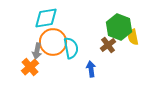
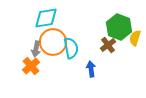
yellow semicircle: moved 2 px right, 1 px down; rotated 28 degrees clockwise
gray arrow: moved 1 px left, 2 px up
orange cross: moved 1 px right, 1 px up
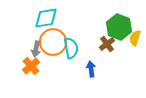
brown cross: moved 1 px left, 1 px up
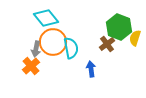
cyan diamond: rotated 60 degrees clockwise
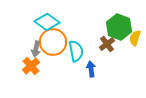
cyan diamond: moved 1 px right, 4 px down; rotated 15 degrees counterclockwise
cyan semicircle: moved 5 px right, 3 px down
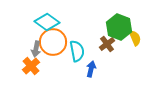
yellow semicircle: rotated 140 degrees clockwise
cyan semicircle: moved 1 px right
blue arrow: rotated 21 degrees clockwise
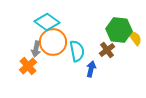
green hexagon: moved 3 px down; rotated 15 degrees counterclockwise
yellow semicircle: rotated 14 degrees counterclockwise
brown cross: moved 6 px down
orange cross: moved 3 px left
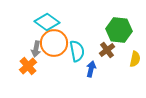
yellow semicircle: moved 21 px down; rotated 49 degrees clockwise
orange circle: moved 1 px right, 1 px down
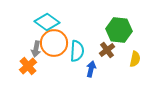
cyan semicircle: rotated 15 degrees clockwise
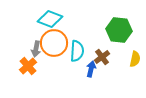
cyan diamond: moved 3 px right, 3 px up; rotated 15 degrees counterclockwise
brown cross: moved 5 px left, 7 px down
